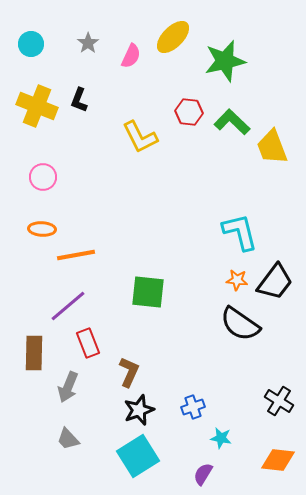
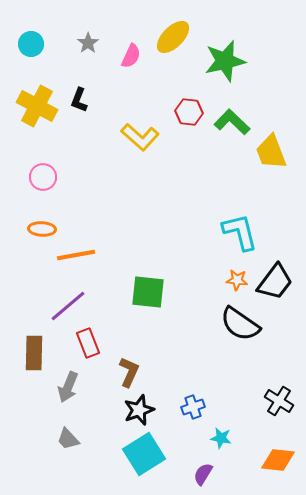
yellow cross: rotated 6 degrees clockwise
yellow L-shape: rotated 21 degrees counterclockwise
yellow trapezoid: moved 1 px left, 5 px down
cyan square: moved 6 px right, 2 px up
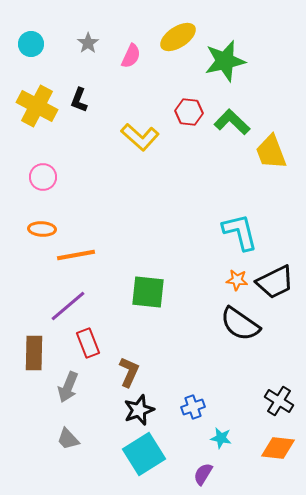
yellow ellipse: moved 5 px right; rotated 12 degrees clockwise
black trapezoid: rotated 27 degrees clockwise
orange diamond: moved 12 px up
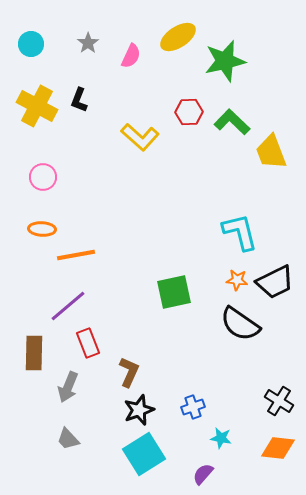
red hexagon: rotated 8 degrees counterclockwise
green square: moved 26 px right; rotated 18 degrees counterclockwise
purple semicircle: rotated 10 degrees clockwise
